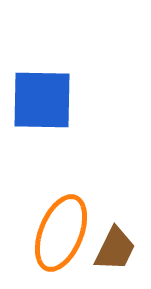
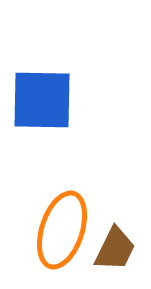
orange ellipse: moved 1 px right, 3 px up; rotated 4 degrees counterclockwise
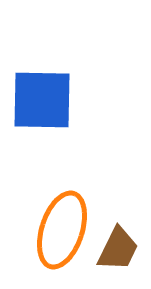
brown trapezoid: moved 3 px right
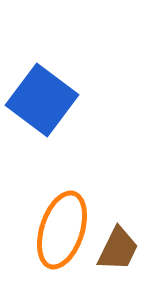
blue square: rotated 36 degrees clockwise
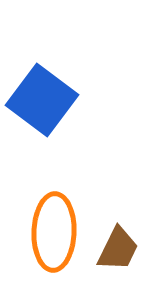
orange ellipse: moved 8 px left, 2 px down; rotated 16 degrees counterclockwise
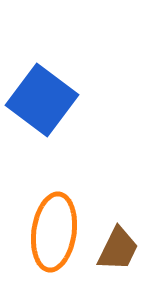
orange ellipse: rotated 6 degrees clockwise
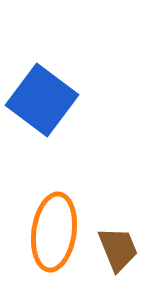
brown trapezoid: rotated 48 degrees counterclockwise
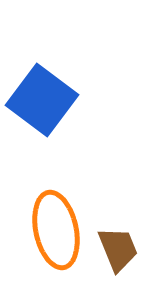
orange ellipse: moved 2 px right, 2 px up; rotated 20 degrees counterclockwise
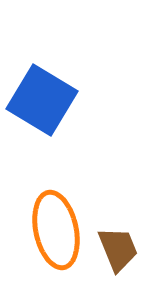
blue square: rotated 6 degrees counterclockwise
